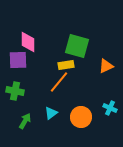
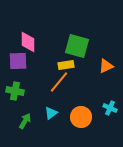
purple square: moved 1 px down
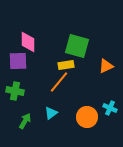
orange circle: moved 6 px right
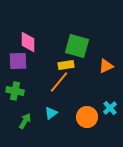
cyan cross: rotated 24 degrees clockwise
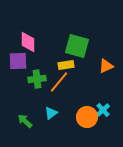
green cross: moved 22 px right, 12 px up; rotated 18 degrees counterclockwise
cyan cross: moved 7 px left, 2 px down
green arrow: rotated 77 degrees counterclockwise
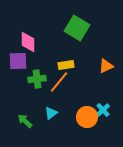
green square: moved 18 px up; rotated 15 degrees clockwise
